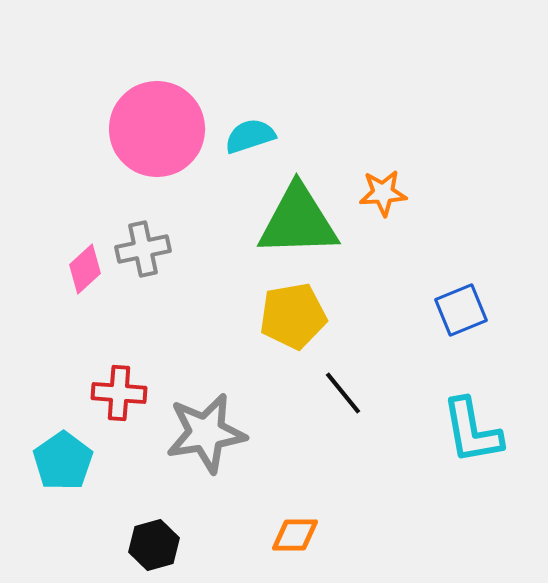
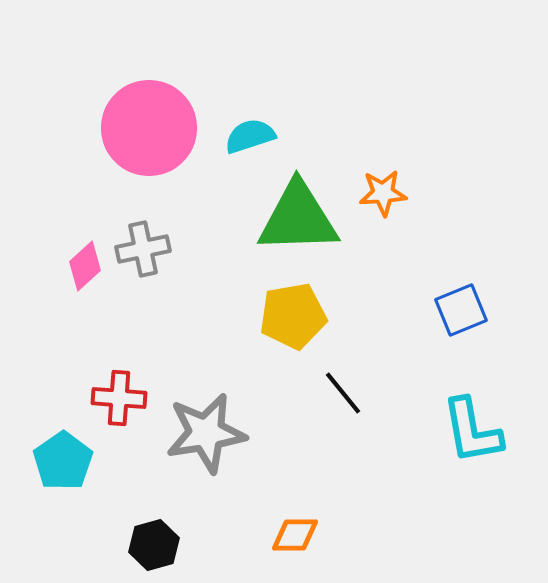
pink circle: moved 8 px left, 1 px up
green triangle: moved 3 px up
pink diamond: moved 3 px up
red cross: moved 5 px down
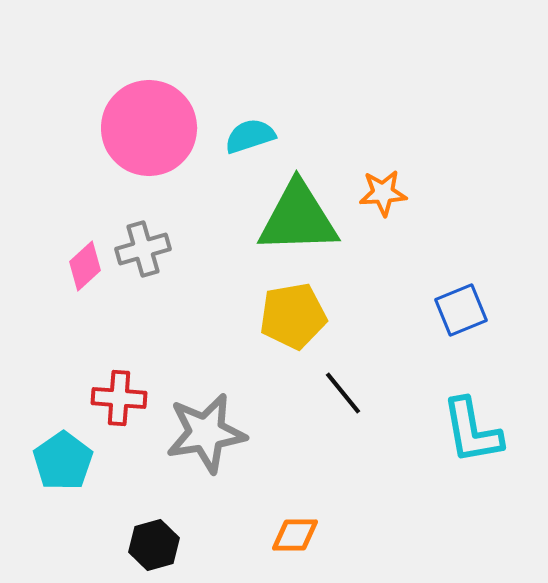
gray cross: rotated 4 degrees counterclockwise
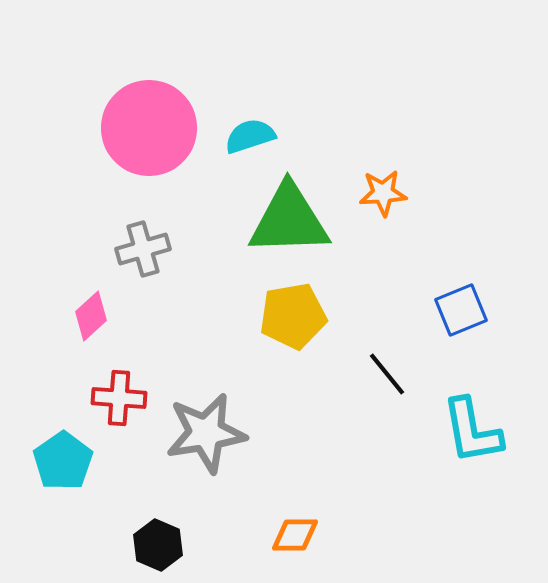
green triangle: moved 9 px left, 2 px down
pink diamond: moved 6 px right, 50 px down
black line: moved 44 px right, 19 px up
black hexagon: moved 4 px right; rotated 21 degrees counterclockwise
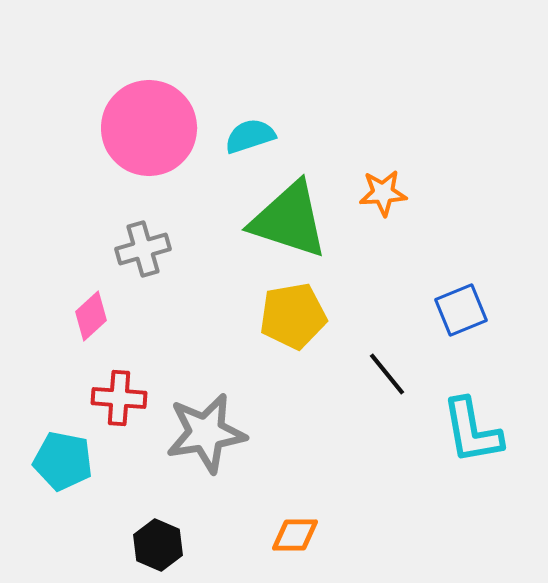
green triangle: rotated 20 degrees clockwise
cyan pentagon: rotated 26 degrees counterclockwise
